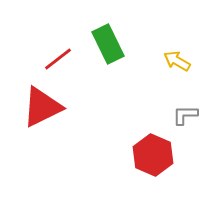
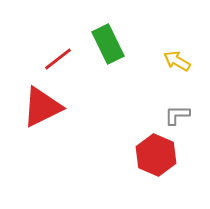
gray L-shape: moved 8 px left
red hexagon: moved 3 px right
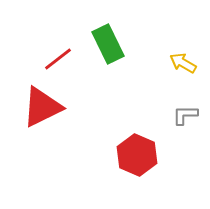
yellow arrow: moved 6 px right, 2 px down
gray L-shape: moved 8 px right
red hexagon: moved 19 px left
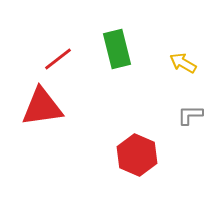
green rectangle: moved 9 px right, 5 px down; rotated 12 degrees clockwise
red triangle: rotated 18 degrees clockwise
gray L-shape: moved 5 px right
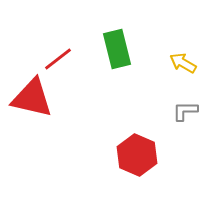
red triangle: moved 10 px left, 9 px up; rotated 21 degrees clockwise
gray L-shape: moved 5 px left, 4 px up
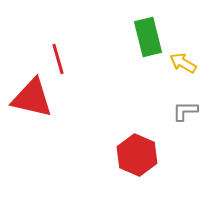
green rectangle: moved 31 px right, 12 px up
red line: rotated 68 degrees counterclockwise
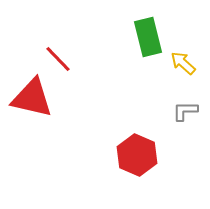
red line: rotated 28 degrees counterclockwise
yellow arrow: rotated 12 degrees clockwise
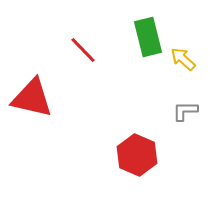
red line: moved 25 px right, 9 px up
yellow arrow: moved 4 px up
